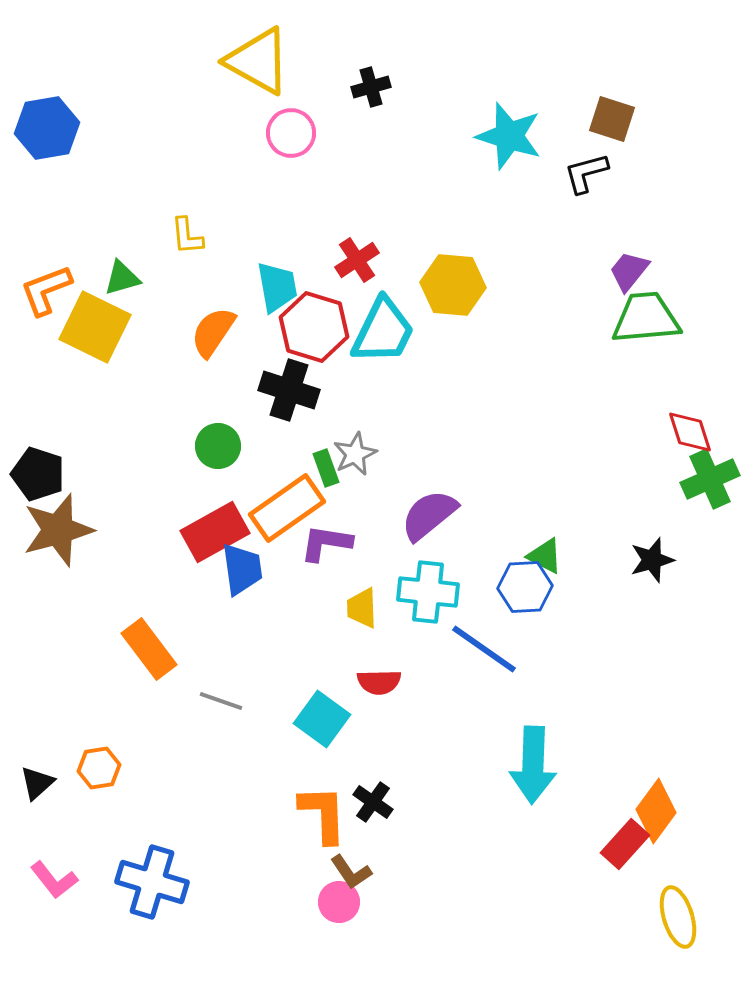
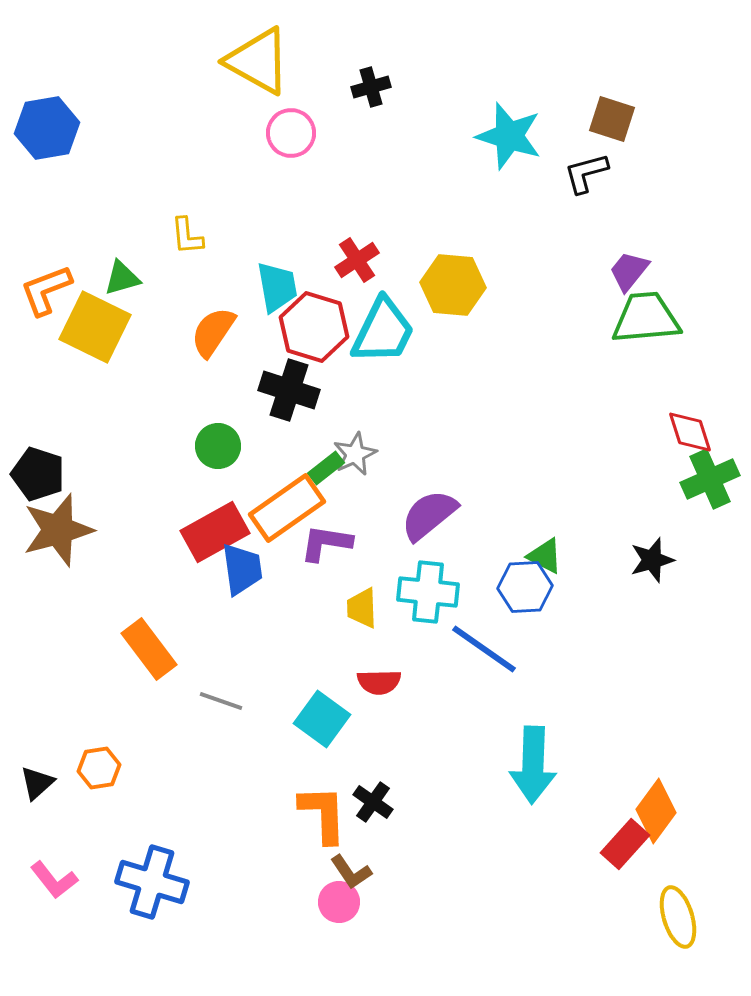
green rectangle at (326, 468): rotated 72 degrees clockwise
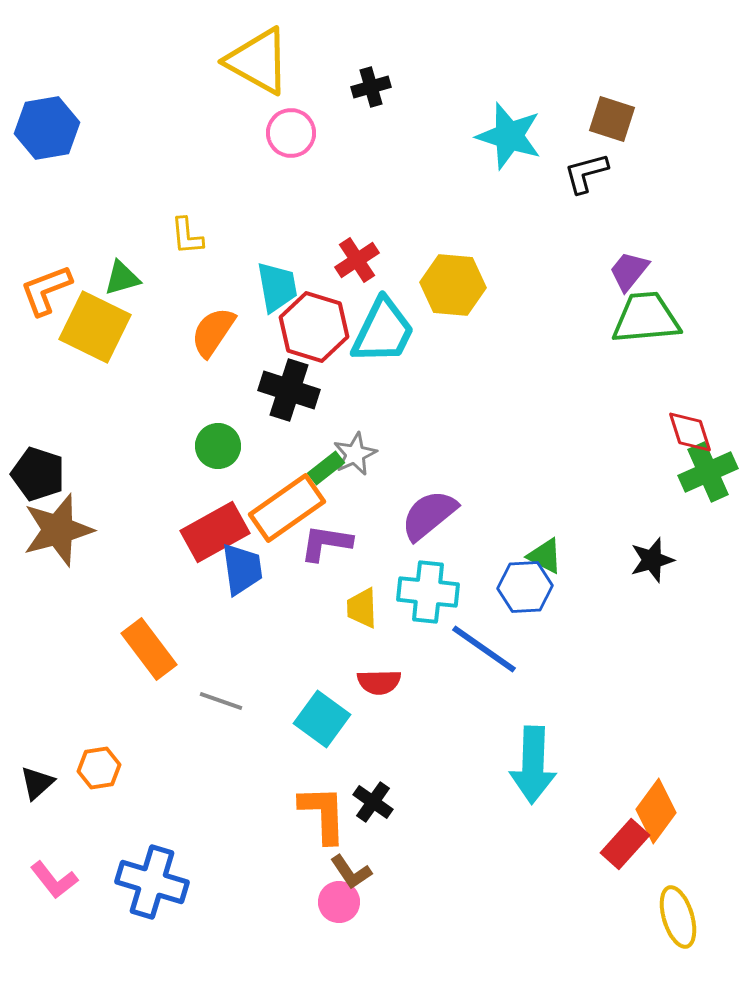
green cross at (710, 479): moved 2 px left, 7 px up
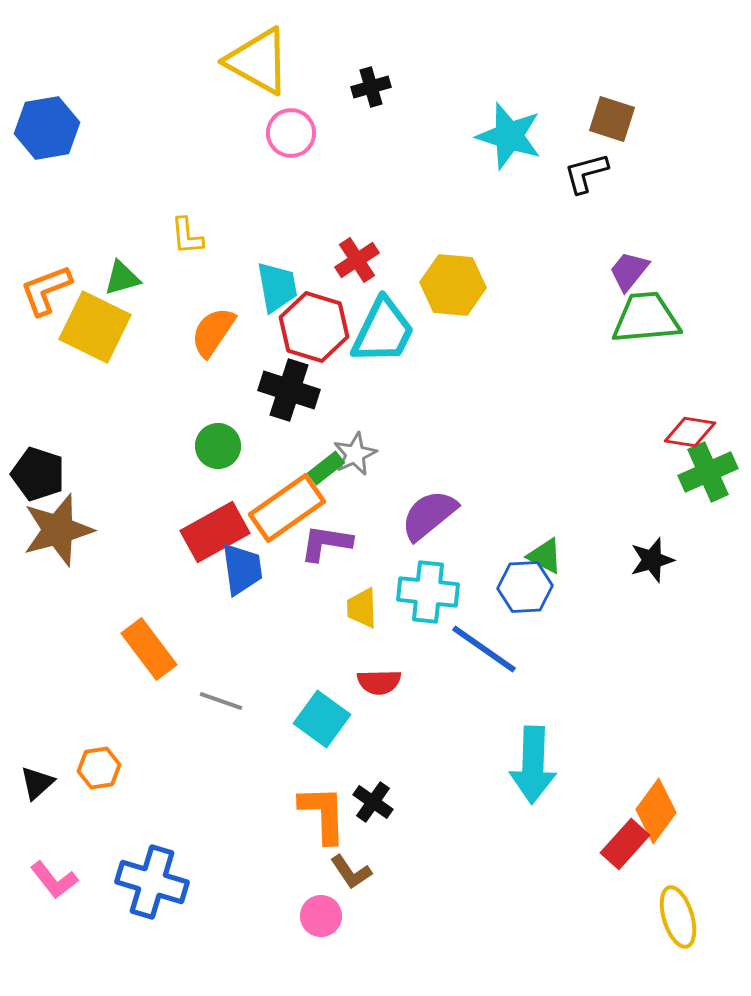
red diamond at (690, 432): rotated 63 degrees counterclockwise
pink circle at (339, 902): moved 18 px left, 14 px down
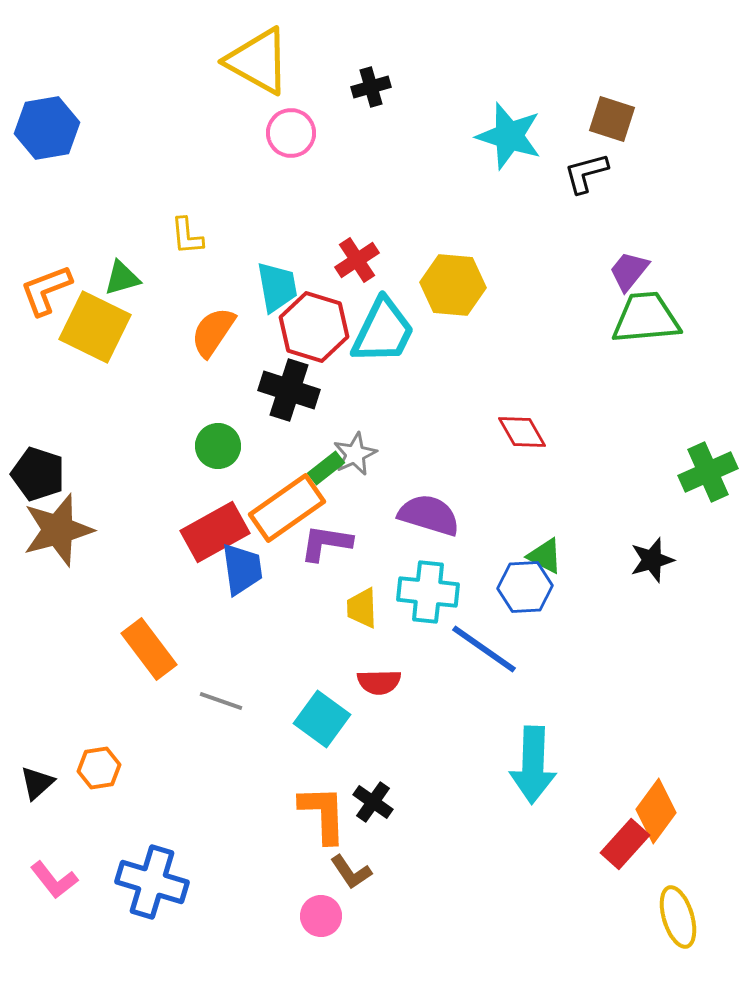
red diamond at (690, 432): moved 168 px left; rotated 51 degrees clockwise
purple semicircle at (429, 515): rotated 56 degrees clockwise
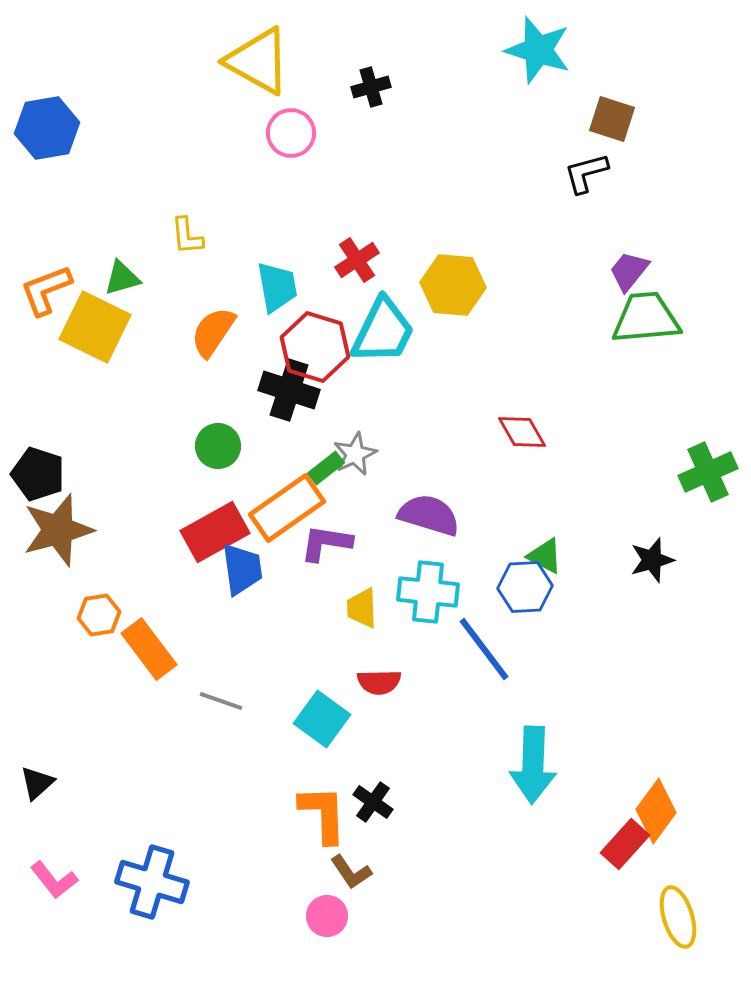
cyan star at (509, 136): moved 29 px right, 86 px up
red hexagon at (314, 327): moved 1 px right, 20 px down
blue line at (484, 649): rotated 18 degrees clockwise
orange hexagon at (99, 768): moved 153 px up
pink circle at (321, 916): moved 6 px right
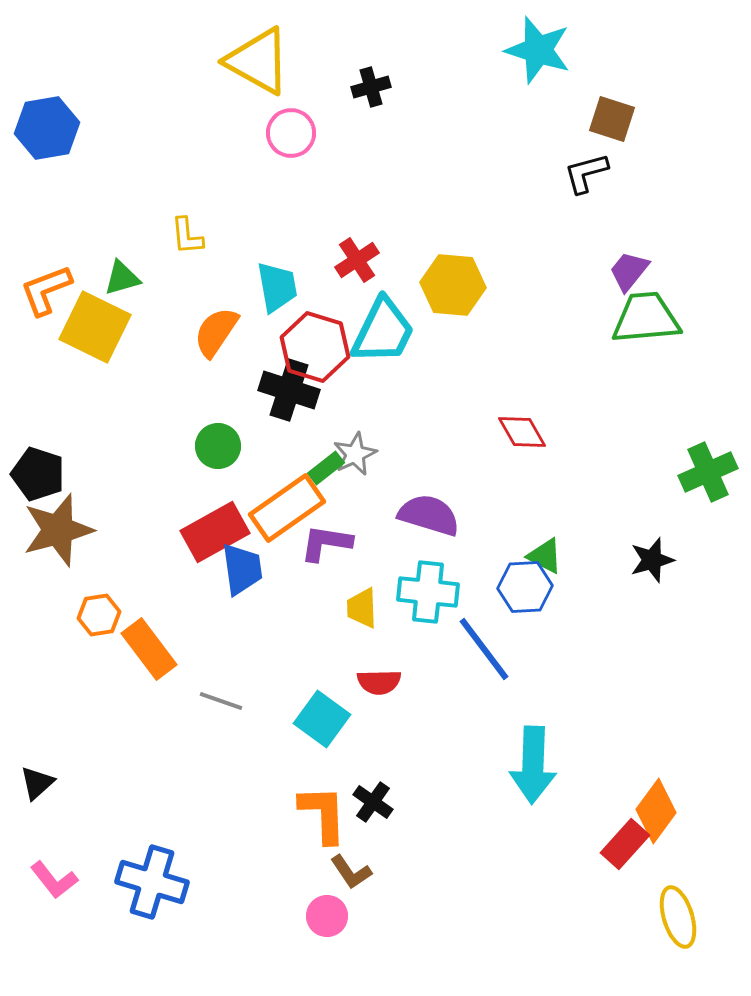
orange semicircle at (213, 332): moved 3 px right
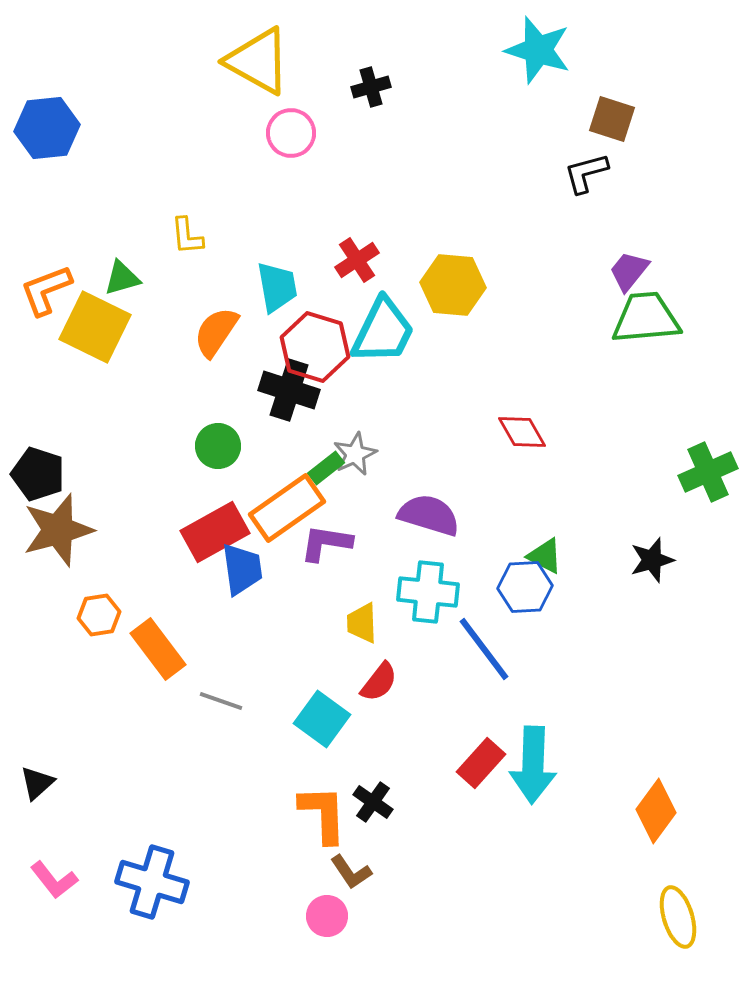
blue hexagon at (47, 128): rotated 4 degrees clockwise
yellow trapezoid at (362, 608): moved 15 px down
orange rectangle at (149, 649): moved 9 px right
red semicircle at (379, 682): rotated 51 degrees counterclockwise
red rectangle at (625, 844): moved 144 px left, 81 px up
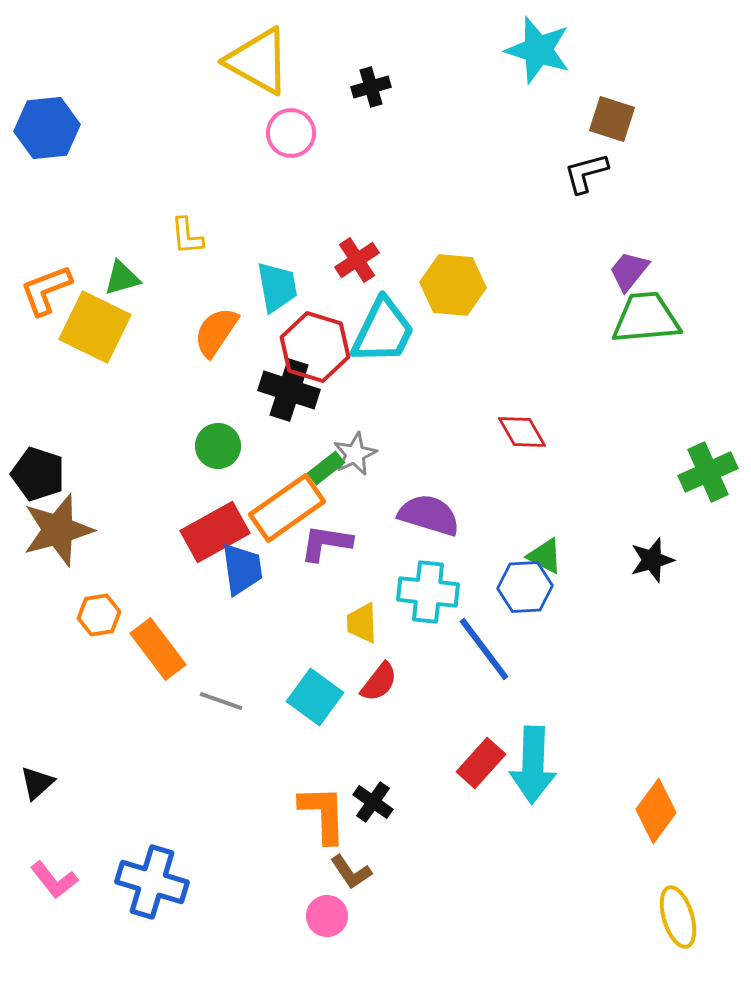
cyan square at (322, 719): moved 7 px left, 22 px up
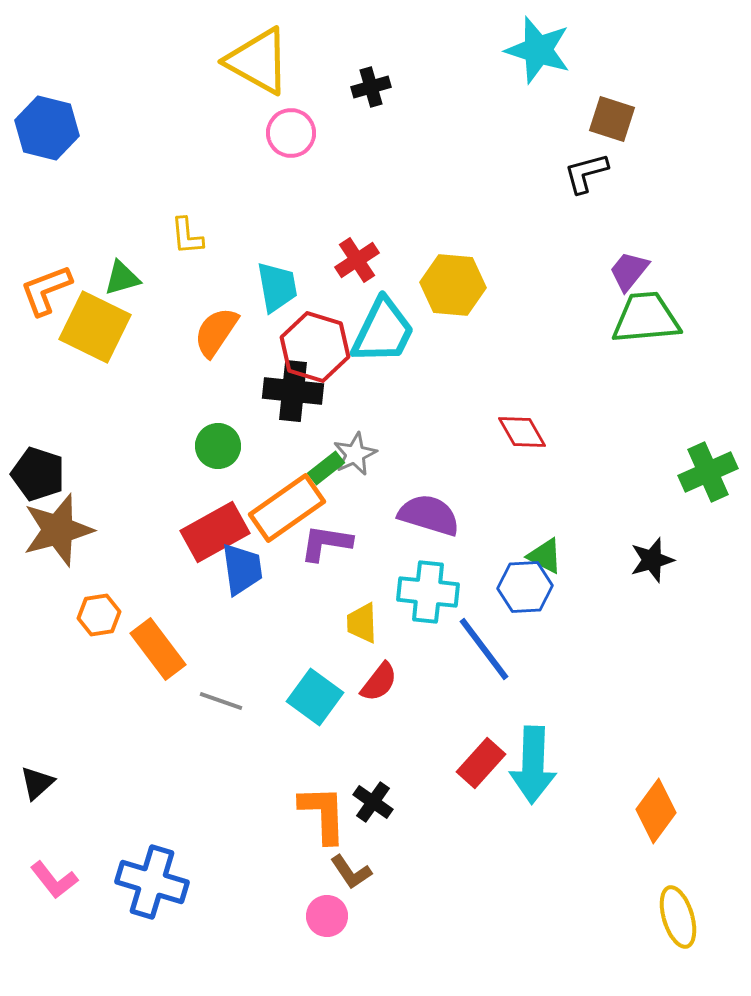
blue hexagon at (47, 128): rotated 20 degrees clockwise
black cross at (289, 390): moved 4 px right, 1 px down; rotated 12 degrees counterclockwise
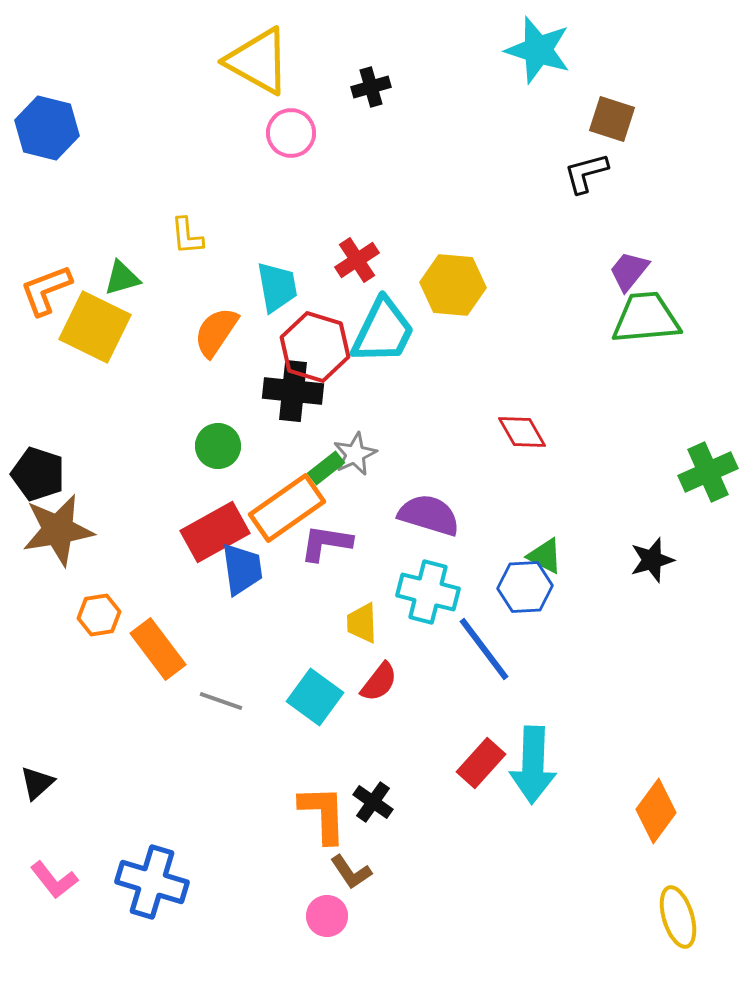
brown star at (58, 530): rotated 6 degrees clockwise
cyan cross at (428, 592): rotated 8 degrees clockwise
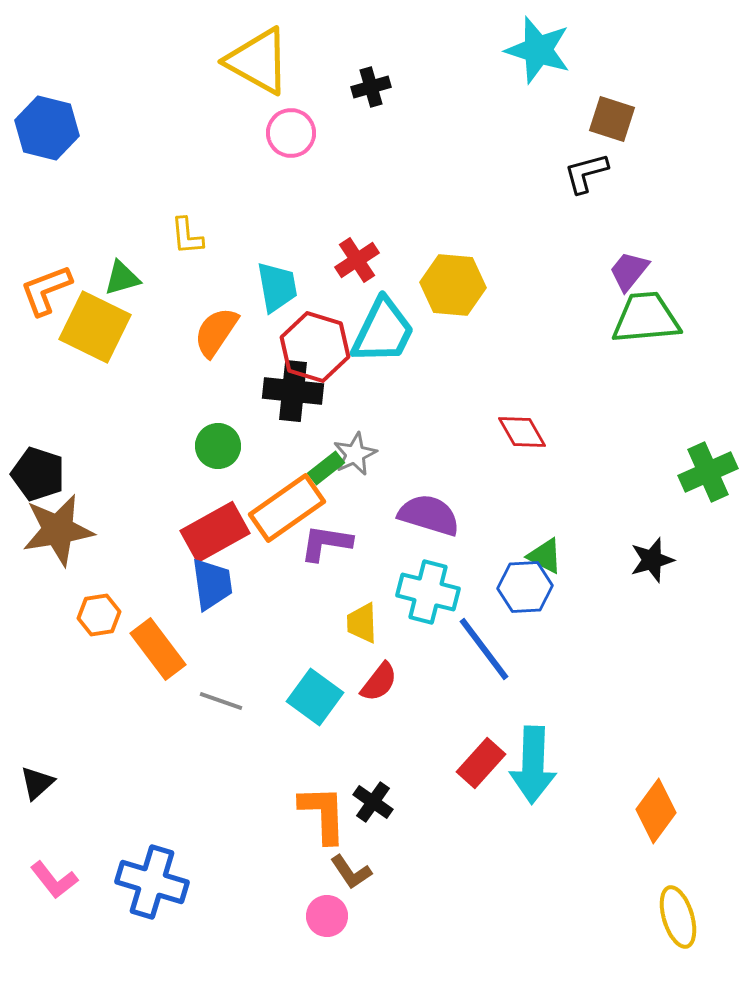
blue trapezoid at (242, 569): moved 30 px left, 15 px down
